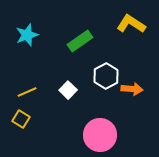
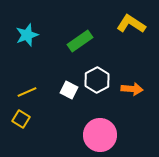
white hexagon: moved 9 px left, 4 px down
white square: moved 1 px right; rotated 18 degrees counterclockwise
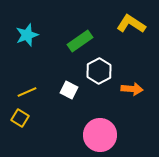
white hexagon: moved 2 px right, 9 px up
yellow square: moved 1 px left, 1 px up
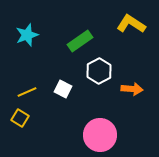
white square: moved 6 px left, 1 px up
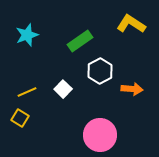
white hexagon: moved 1 px right
white square: rotated 18 degrees clockwise
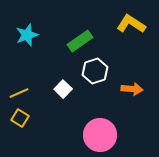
white hexagon: moved 5 px left; rotated 10 degrees clockwise
yellow line: moved 8 px left, 1 px down
